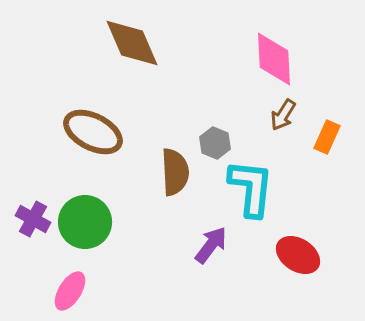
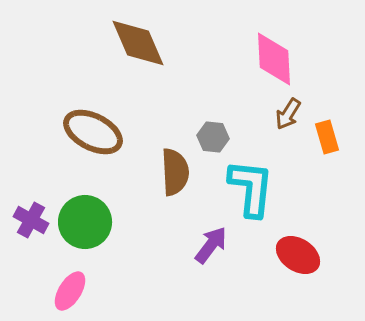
brown diamond: moved 6 px right
brown arrow: moved 5 px right, 1 px up
orange rectangle: rotated 40 degrees counterclockwise
gray hexagon: moved 2 px left, 6 px up; rotated 16 degrees counterclockwise
purple cross: moved 2 px left, 1 px down
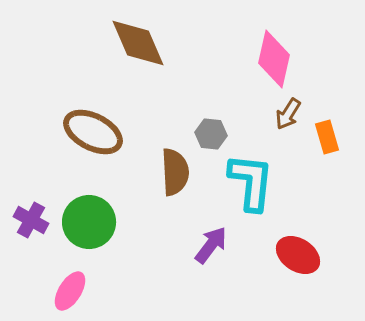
pink diamond: rotated 16 degrees clockwise
gray hexagon: moved 2 px left, 3 px up
cyan L-shape: moved 6 px up
green circle: moved 4 px right
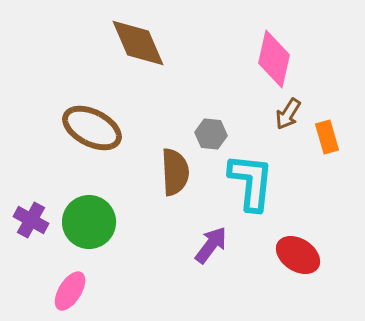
brown ellipse: moved 1 px left, 4 px up
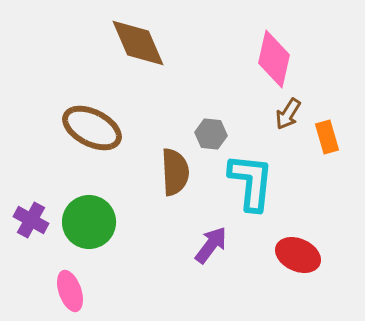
red ellipse: rotated 9 degrees counterclockwise
pink ellipse: rotated 51 degrees counterclockwise
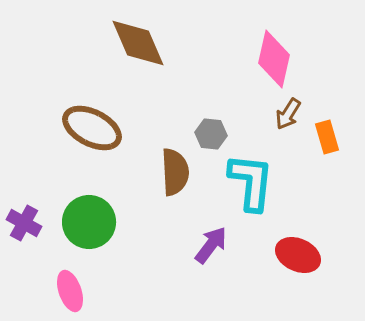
purple cross: moved 7 px left, 3 px down
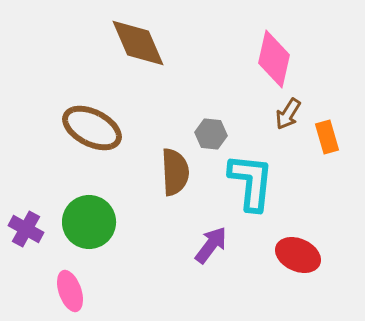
purple cross: moved 2 px right, 6 px down
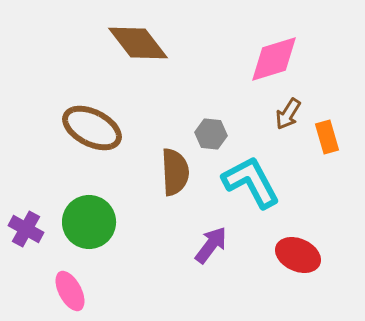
brown diamond: rotated 14 degrees counterclockwise
pink diamond: rotated 60 degrees clockwise
cyan L-shape: rotated 34 degrees counterclockwise
pink ellipse: rotated 9 degrees counterclockwise
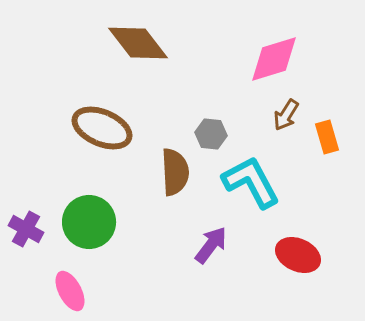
brown arrow: moved 2 px left, 1 px down
brown ellipse: moved 10 px right; rotated 4 degrees counterclockwise
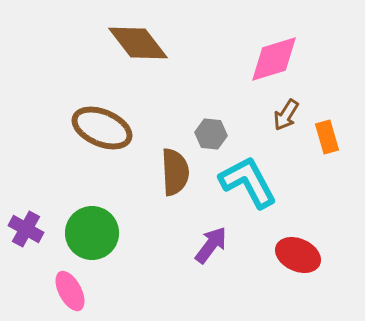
cyan L-shape: moved 3 px left
green circle: moved 3 px right, 11 px down
